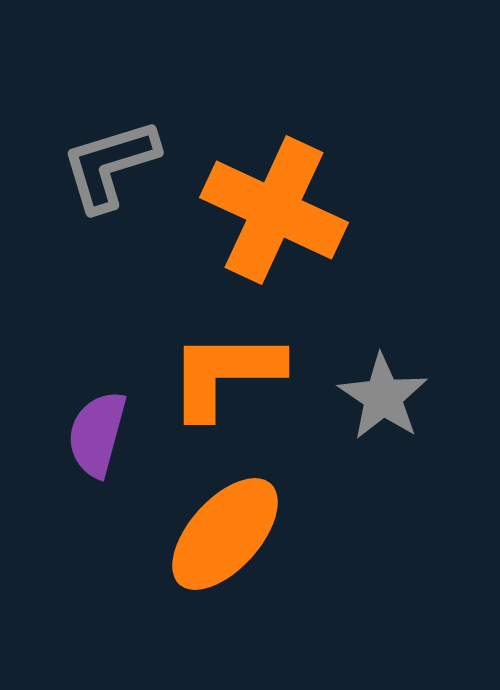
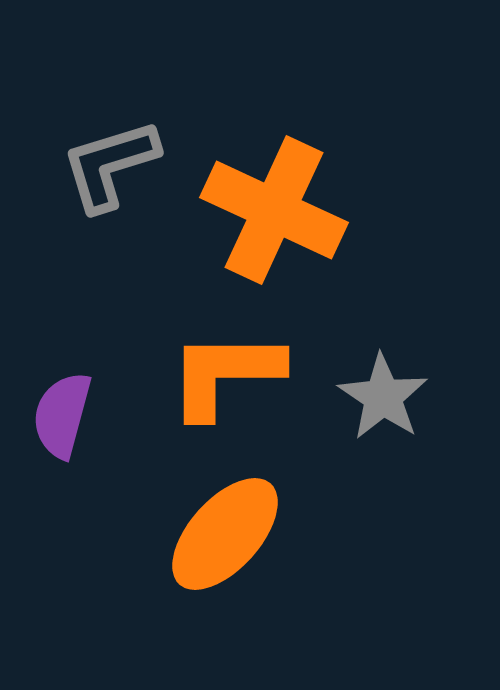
purple semicircle: moved 35 px left, 19 px up
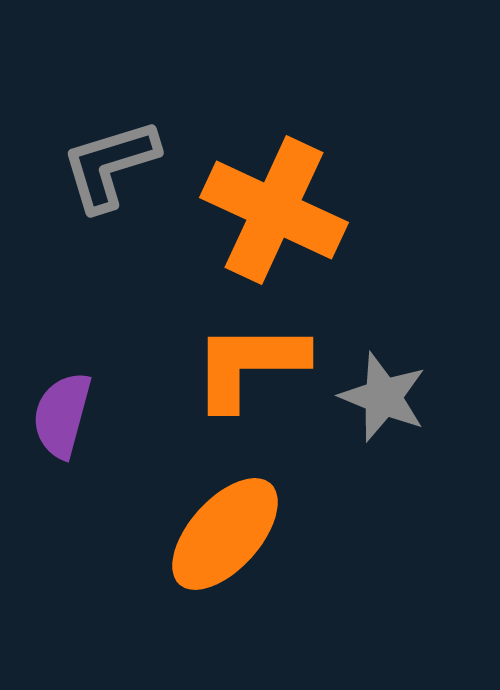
orange L-shape: moved 24 px right, 9 px up
gray star: rotated 12 degrees counterclockwise
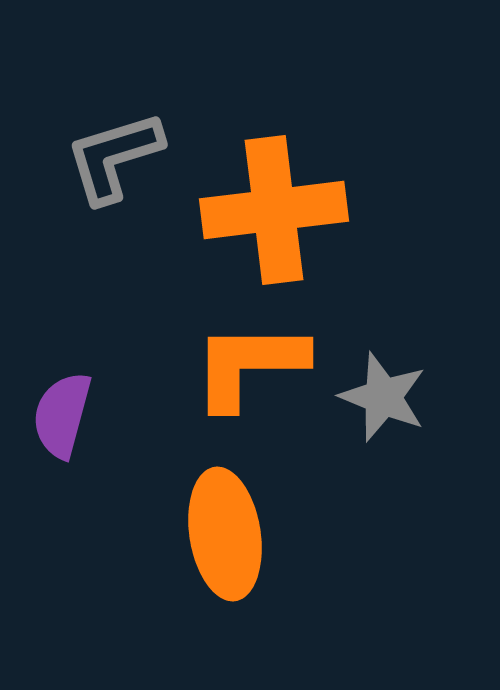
gray L-shape: moved 4 px right, 8 px up
orange cross: rotated 32 degrees counterclockwise
orange ellipse: rotated 51 degrees counterclockwise
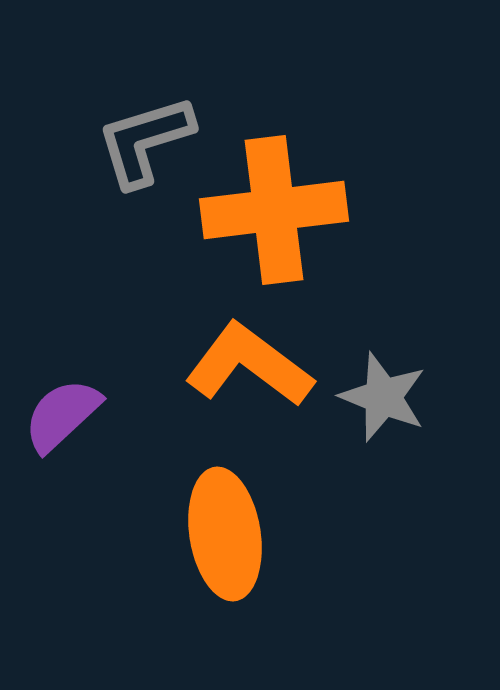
gray L-shape: moved 31 px right, 16 px up
orange L-shape: rotated 37 degrees clockwise
purple semicircle: rotated 32 degrees clockwise
